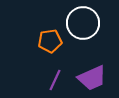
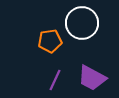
white circle: moved 1 px left
purple trapezoid: rotated 52 degrees clockwise
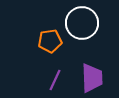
purple trapezoid: rotated 120 degrees counterclockwise
